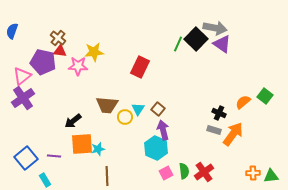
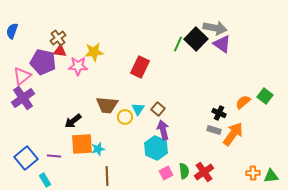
brown cross: rotated 14 degrees clockwise
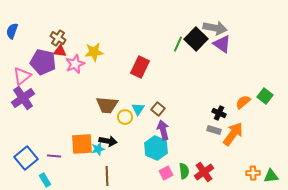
brown cross: rotated 21 degrees counterclockwise
pink star: moved 3 px left, 2 px up; rotated 24 degrees counterclockwise
black arrow: moved 35 px right, 20 px down; rotated 132 degrees counterclockwise
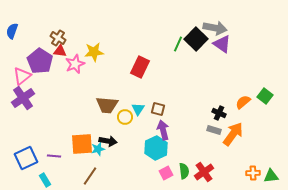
purple pentagon: moved 3 px left, 1 px up; rotated 20 degrees clockwise
brown square: rotated 24 degrees counterclockwise
cyan hexagon: rotated 10 degrees clockwise
blue square: rotated 15 degrees clockwise
brown line: moved 17 px left; rotated 36 degrees clockwise
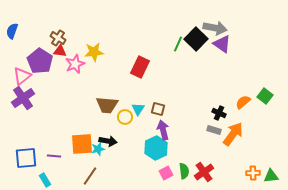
blue square: rotated 20 degrees clockwise
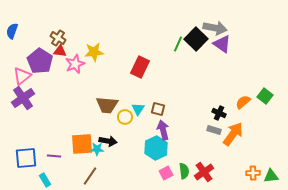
cyan star: moved 1 px left; rotated 16 degrees clockwise
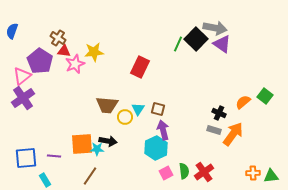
red triangle: moved 4 px right
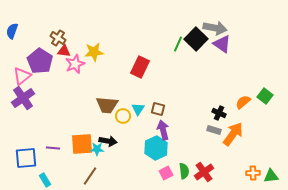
yellow circle: moved 2 px left, 1 px up
purple line: moved 1 px left, 8 px up
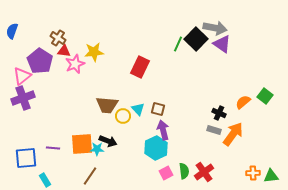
purple cross: rotated 15 degrees clockwise
cyan triangle: rotated 16 degrees counterclockwise
black arrow: rotated 12 degrees clockwise
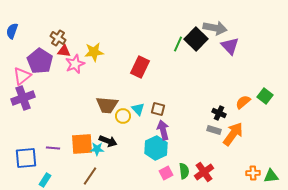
purple triangle: moved 8 px right, 2 px down; rotated 12 degrees clockwise
cyan rectangle: rotated 64 degrees clockwise
